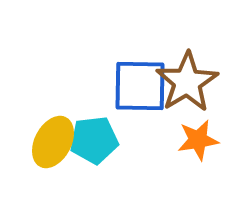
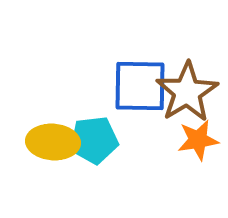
brown star: moved 10 px down
yellow ellipse: rotated 66 degrees clockwise
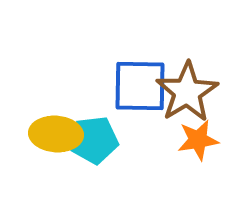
yellow ellipse: moved 3 px right, 8 px up
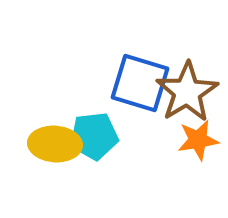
blue square: moved 3 px up; rotated 16 degrees clockwise
yellow ellipse: moved 1 px left, 10 px down
cyan pentagon: moved 4 px up
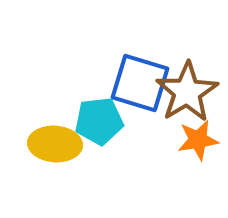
cyan pentagon: moved 5 px right, 15 px up
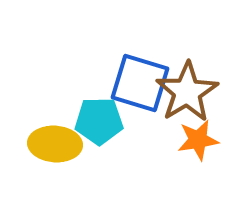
cyan pentagon: rotated 6 degrees clockwise
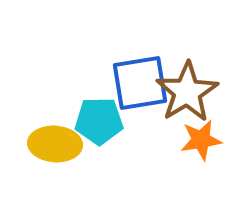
blue square: rotated 26 degrees counterclockwise
orange star: moved 3 px right
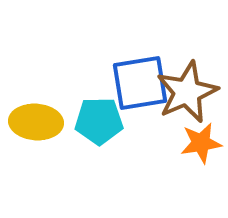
brown star: rotated 8 degrees clockwise
orange star: moved 3 px down
yellow ellipse: moved 19 px left, 22 px up
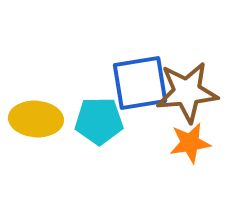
brown star: rotated 18 degrees clockwise
yellow ellipse: moved 3 px up
orange star: moved 11 px left
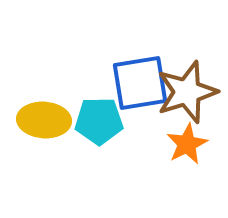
brown star: rotated 12 degrees counterclockwise
yellow ellipse: moved 8 px right, 1 px down
orange star: moved 3 px left, 1 px down; rotated 18 degrees counterclockwise
